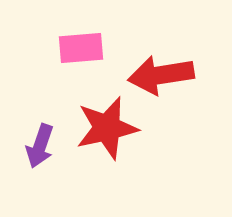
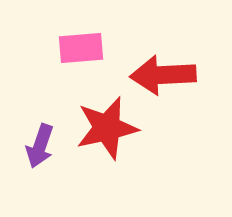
red arrow: moved 2 px right; rotated 6 degrees clockwise
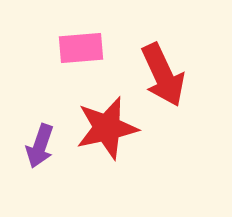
red arrow: rotated 112 degrees counterclockwise
